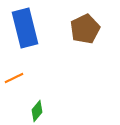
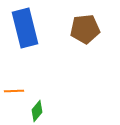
brown pentagon: rotated 20 degrees clockwise
orange line: moved 13 px down; rotated 24 degrees clockwise
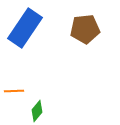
blue rectangle: rotated 48 degrees clockwise
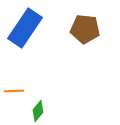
brown pentagon: rotated 12 degrees clockwise
green diamond: moved 1 px right
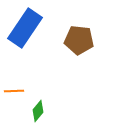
brown pentagon: moved 6 px left, 11 px down
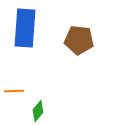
blue rectangle: rotated 30 degrees counterclockwise
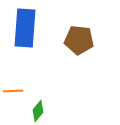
orange line: moved 1 px left
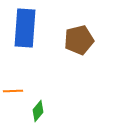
brown pentagon: rotated 20 degrees counterclockwise
